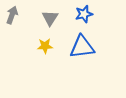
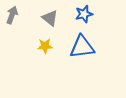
gray triangle: rotated 24 degrees counterclockwise
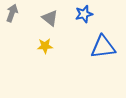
gray arrow: moved 2 px up
blue triangle: moved 21 px right
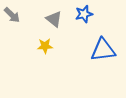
gray arrow: moved 2 px down; rotated 114 degrees clockwise
gray triangle: moved 4 px right, 1 px down
blue triangle: moved 3 px down
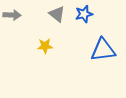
gray arrow: rotated 42 degrees counterclockwise
gray triangle: moved 3 px right, 5 px up
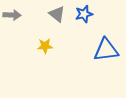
blue triangle: moved 3 px right
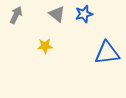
gray arrow: moved 4 px right; rotated 66 degrees counterclockwise
blue triangle: moved 1 px right, 3 px down
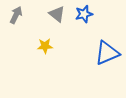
blue triangle: rotated 16 degrees counterclockwise
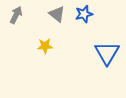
blue triangle: rotated 36 degrees counterclockwise
